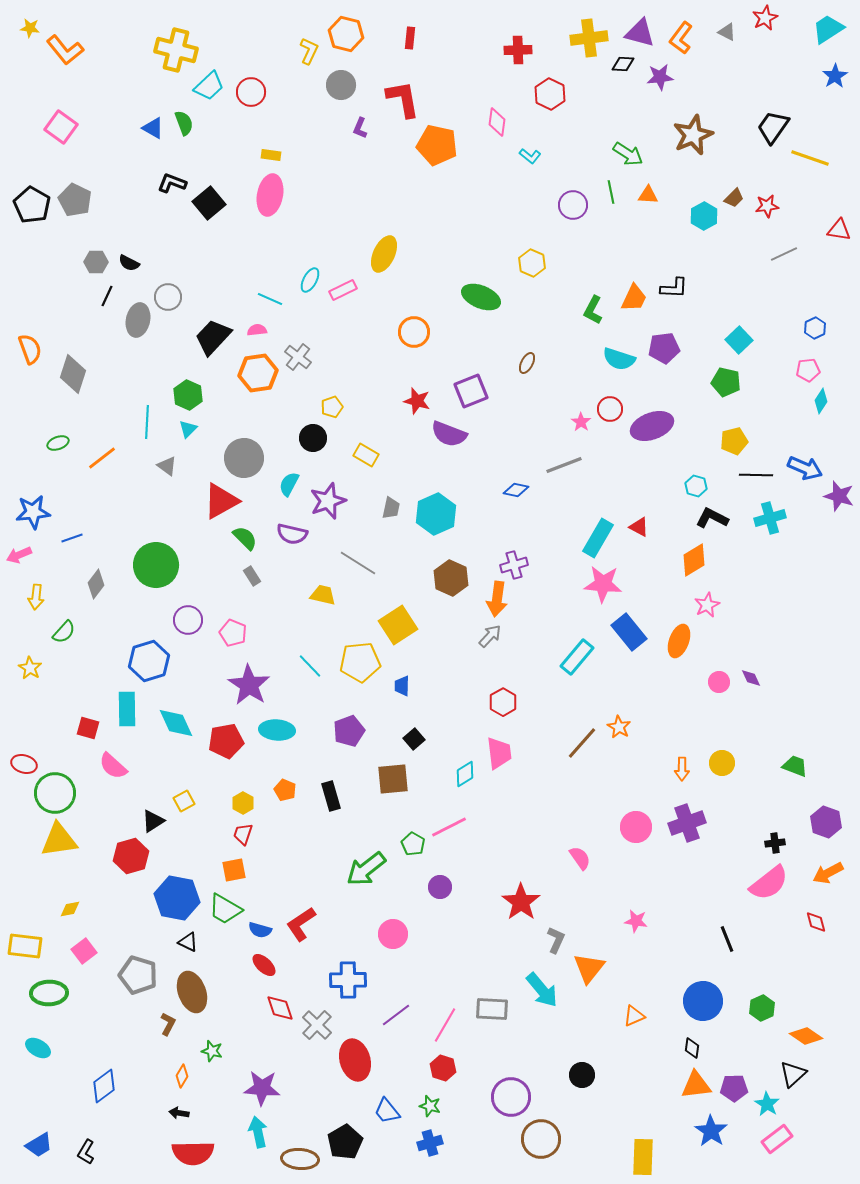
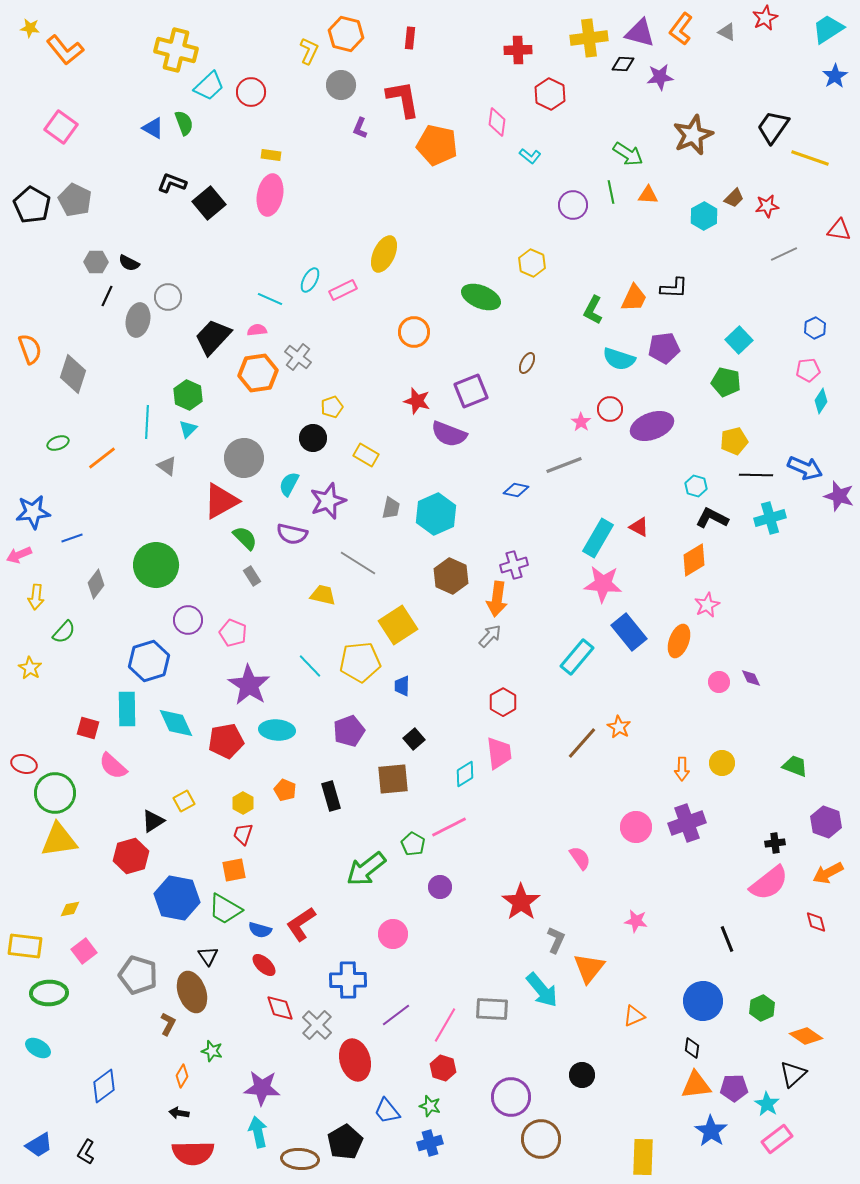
orange L-shape at (681, 38): moved 9 px up
brown hexagon at (451, 578): moved 2 px up
black triangle at (188, 942): moved 20 px right, 14 px down; rotated 30 degrees clockwise
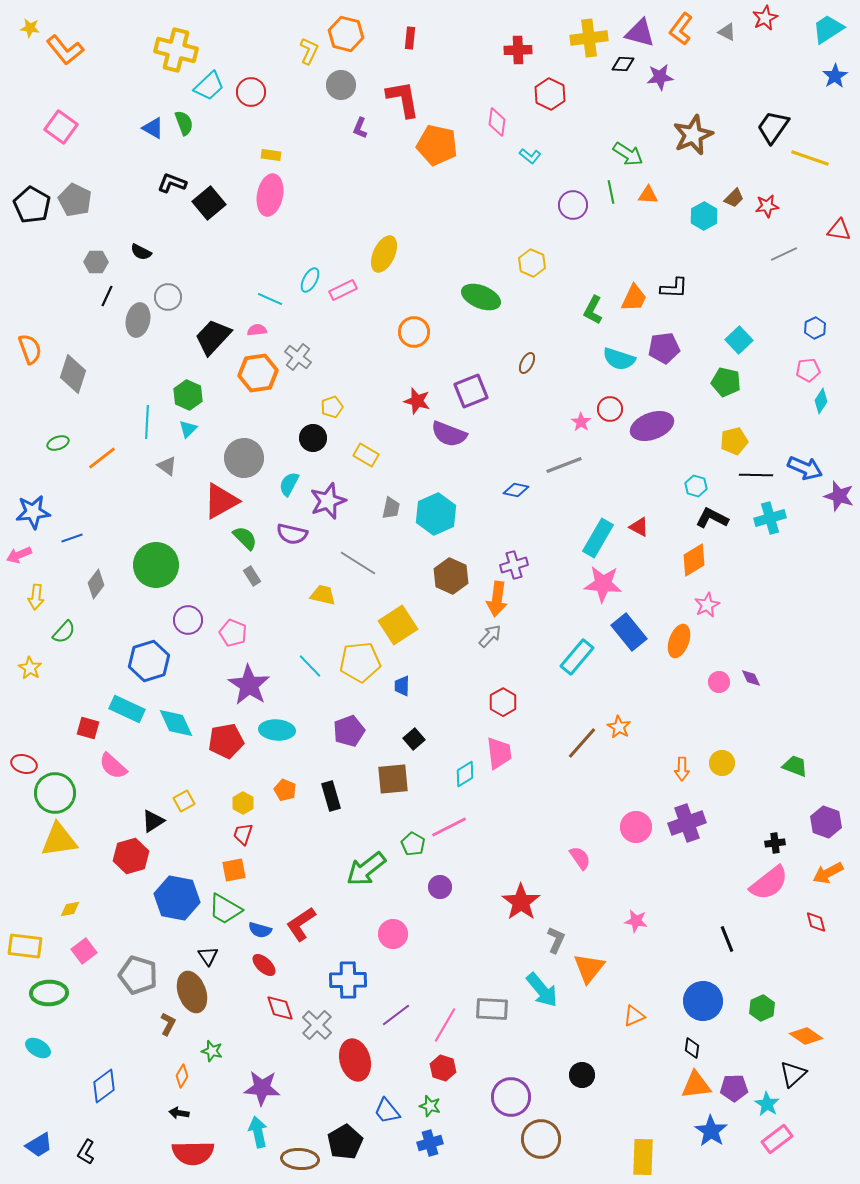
black semicircle at (129, 263): moved 12 px right, 11 px up
cyan rectangle at (127, 709): rotated 64 degrees counterclockwise
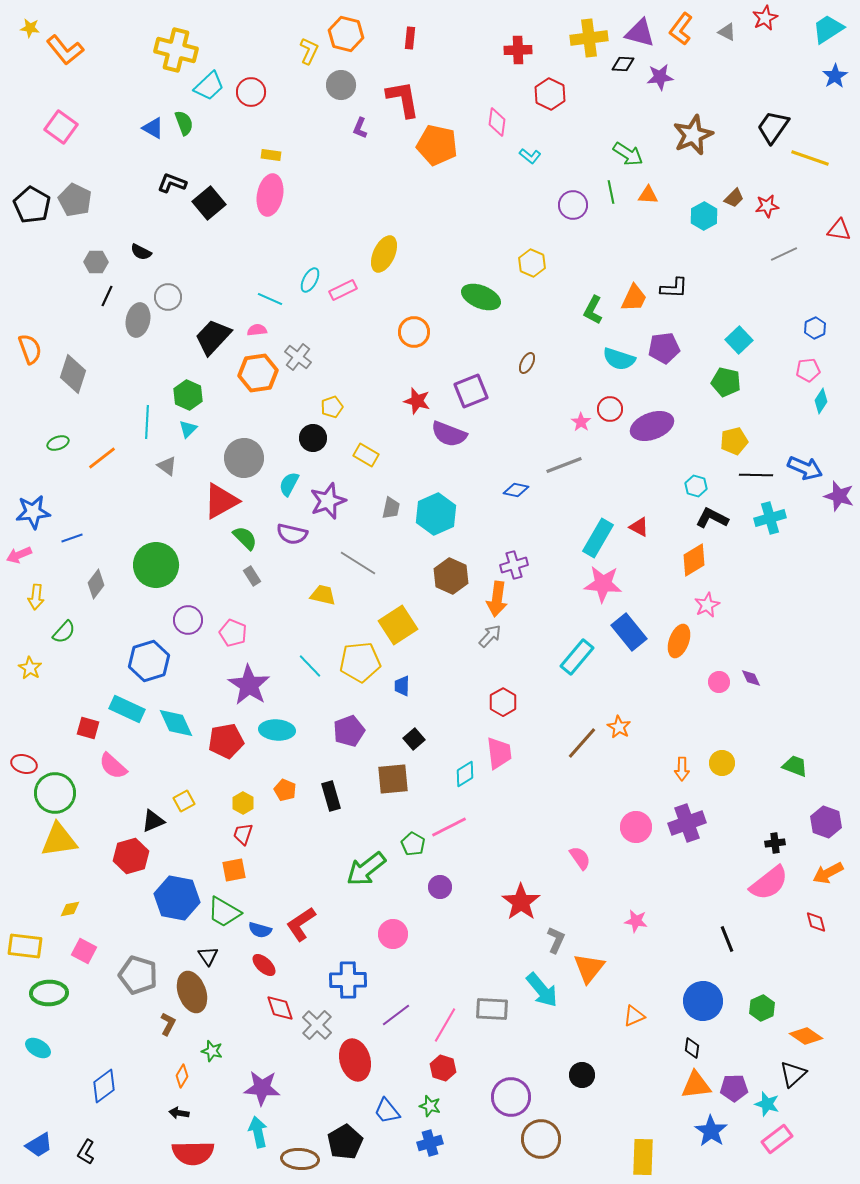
black triangle at (153, 821): rotated 10 degrees clockwise
green trapezoid at (225, 909): moved 1 px left, 3 px down
pink square at (84, 951): rotated 25 degrees counterclockwise
cyan star at (767, 1104): rotated 15 degrees counterclockwise
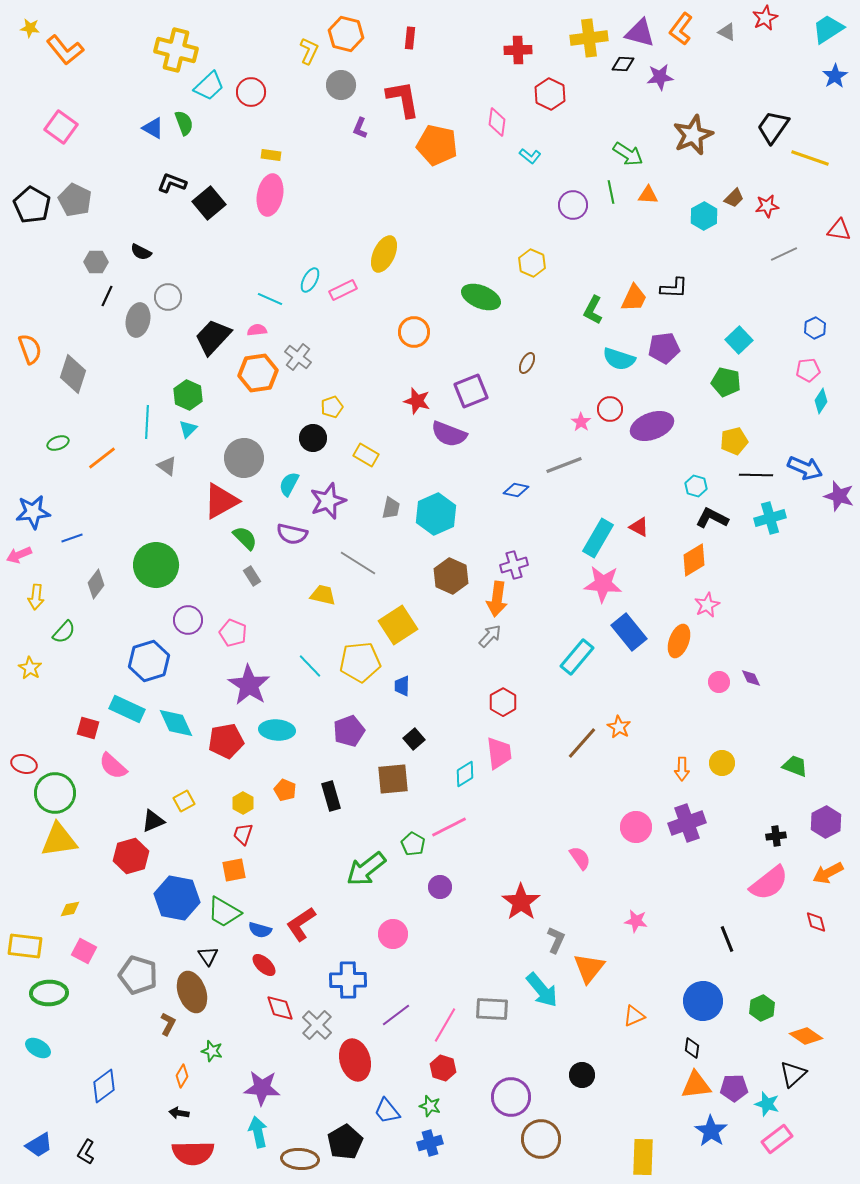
purple hexagon at (826, 822): rotated 12 degrees clockwise
black cross at (775, 843): moved 1 px right, 7 px up
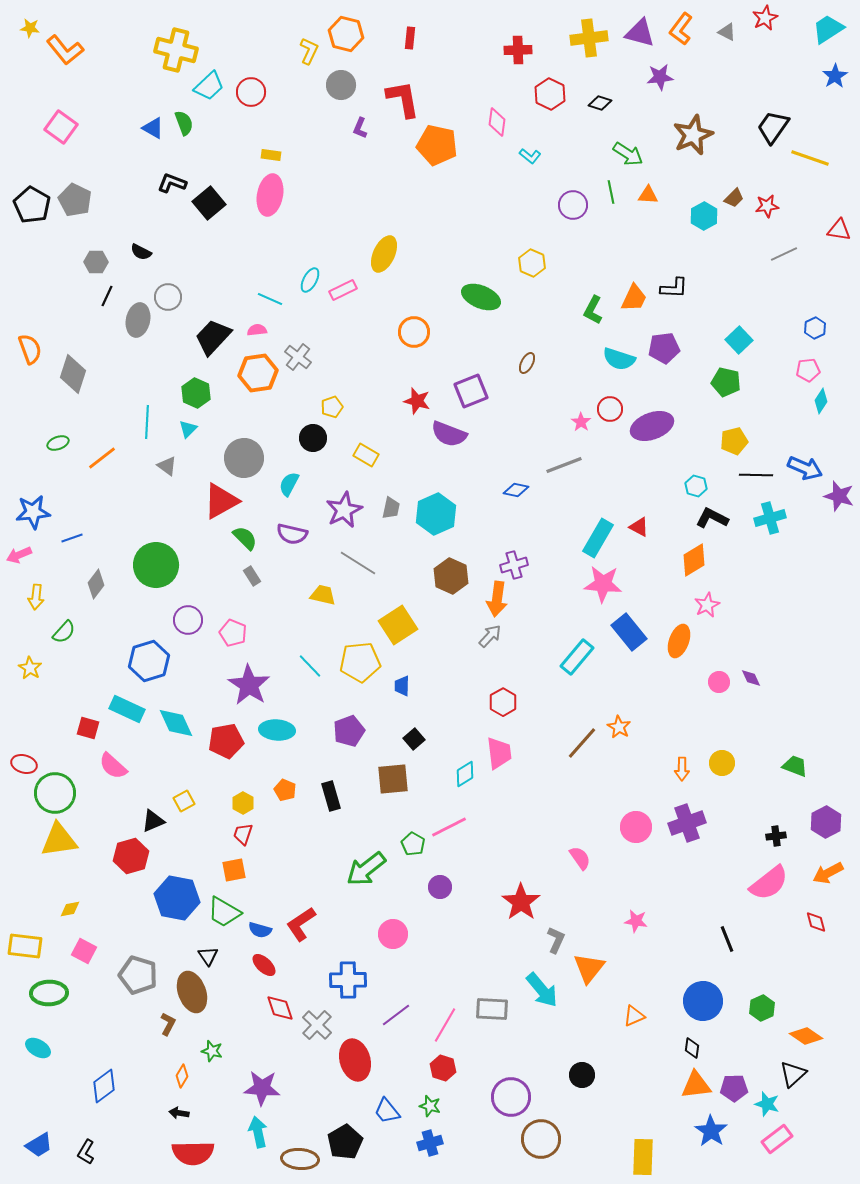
black diamond at (623, 64): moved 23 px left, 39 px down; rotated 15 degrees clockwise
green hexagon at (188, 395): moved 8 px right, 2 px up
purple star at (328, 501): moved 16 px right, 9 px down; rotated 6 degrees counterclockwise
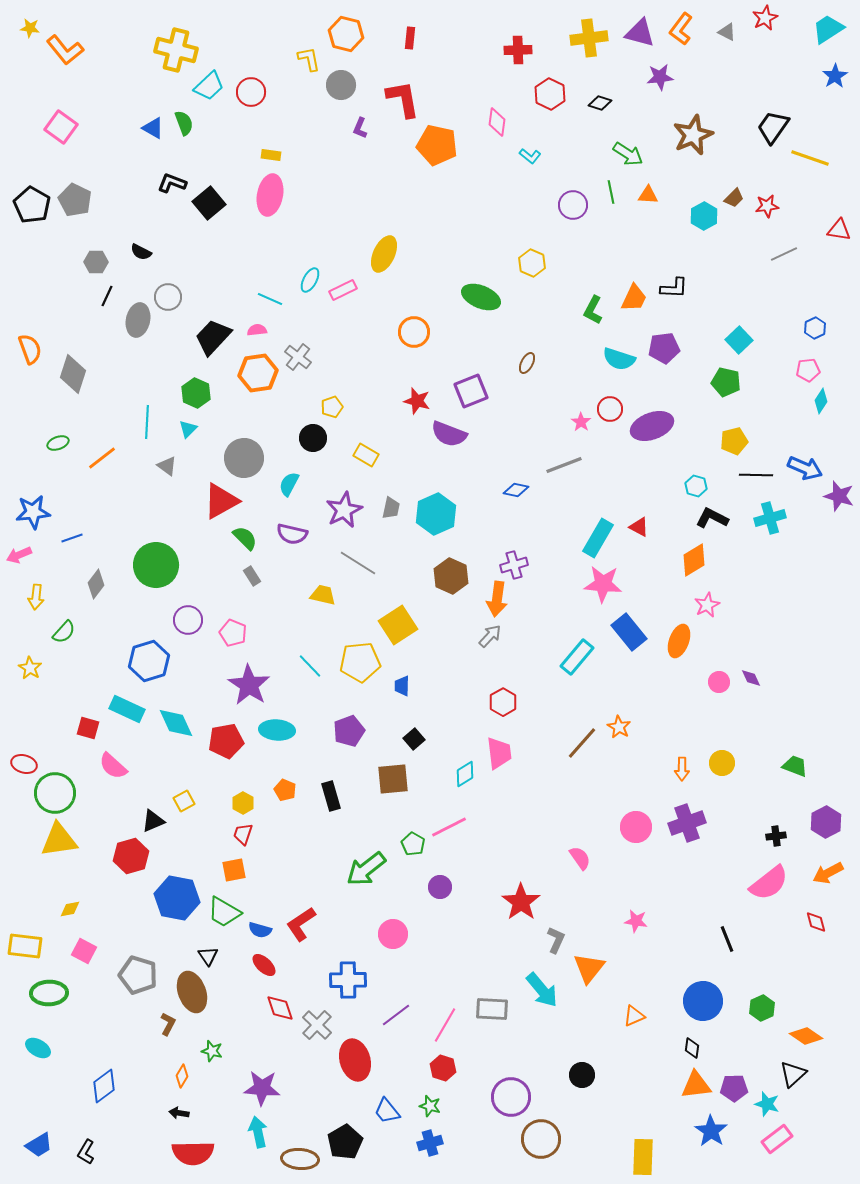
yellow L-shape at (309, 51): moved 8 px down; rotated 36 degrees counterclockwise
